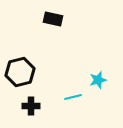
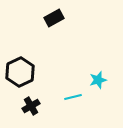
black rectangle: moved 1 px right, 1 px up; rotated 42 degrees counterclockwise
black hexagon: rotated 12 degrees counterclockwise
black cross: rotated 30 degrees counterclockwise
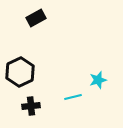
black rectangle: moved 18 px left
black cross: rotated 24 degrees clockwise
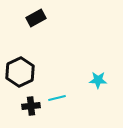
cyan star: rotated 18 degrees clockwise
cyan line: moved 16 px left, 1 px down
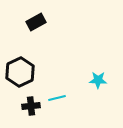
black rectangle: moved 4 px down
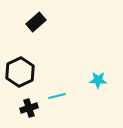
black rectangle: rotated 12 degrees counterclockwise
cyan line: moved 2 px up
black cross: moved 2 px left, 2 px down; rotated 12 degrees counterclockwise
